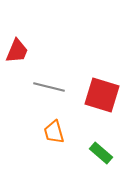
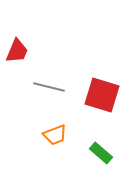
orange trapezoid: moved 1 px right, 3 px down; rotated 95 degrees counterclockwise
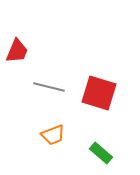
red square: moved 3 px left, 2 px up
orange trapezoid: moved 2 px left
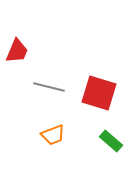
green rectangle: moved 10 px right, 12 px up
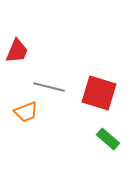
orange trapezoid: moved 27 px left, 23 px up
green rectangle: moved 3 px left, 2 px up
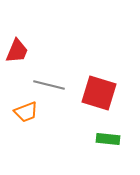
gray line: moved 2 px up
green rectangle: rotated 35 degrees counterclockwise
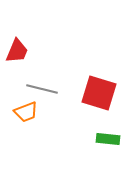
gray line: moved 7 px left, 4 px down
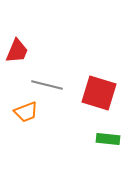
gray line: moved 5 px right, 4 px up
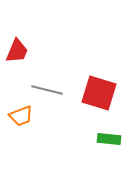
gray line: moved 5 px down
orange trapezoid: moved 5 px left, 4 px down
green rectangle: moved 1 px right
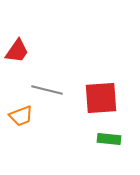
red trapezoid: rotated 12 degrees clockwise
red square: moved 2 px right, 5 px down; rotated 21 degrees counterclockwise
